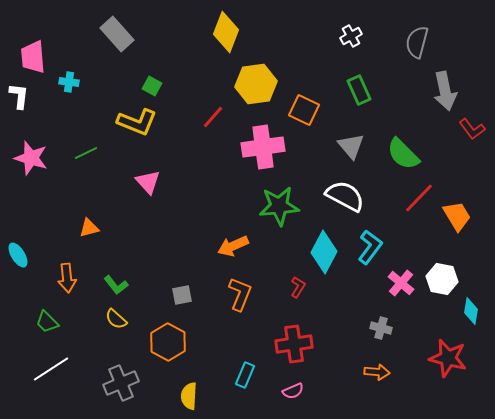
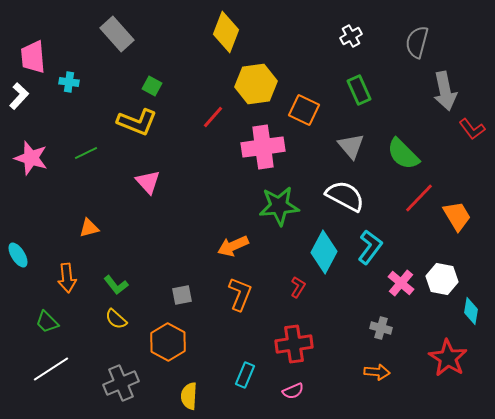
white L-shape at (19, 96): rotated 36 degrees clockwise
red star at (448, 358): rotated 18 degrees clockwise
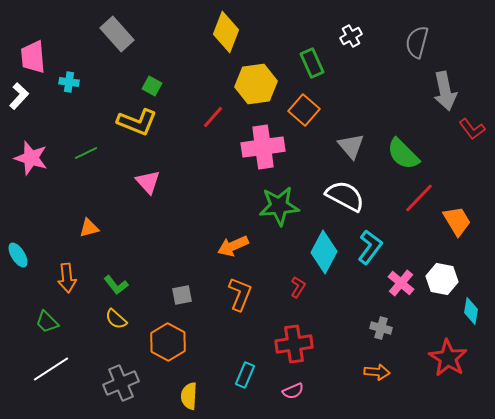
green rectangle at (359, 90): moved 47 px left, 27 px up
orange square at (304, 110): rotated 16 degrees clockwise
orange trapezoid at (457, 216): moved 5 px down
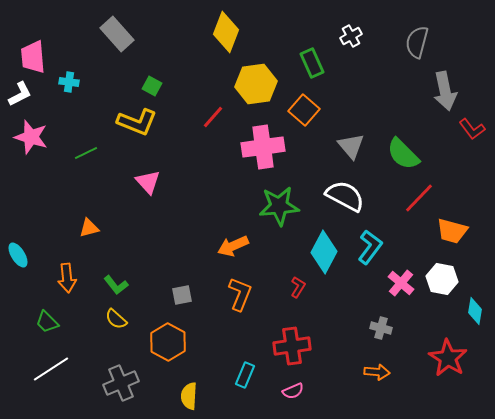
white L-shape at (19, 96): moved 1 px right, 2 px up; rotated 20 degrees clockwise
pink star at (31, 158): moved 21 px up
orange trapezoid at (457, 221): moved 5 px left, 10 px down; rotated 136 degrees clockwise
cyan diamond at (471, 311): moved 4 px right
red cross at (294, 344): moved 2 px left, 2 px down
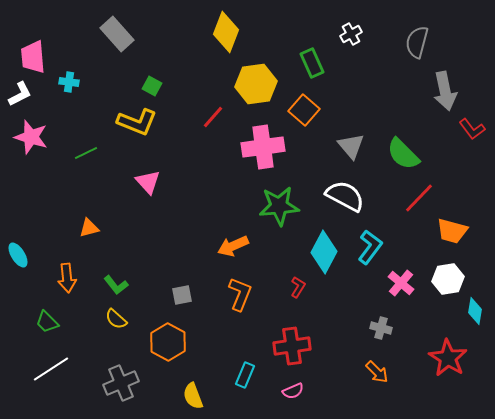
white cross at (351, 36): moved 2 px up
white hexagon at (442, 279): moved 6 px right; rotated 20 degrees counterclockwise
orange arrow at (377, 372): rotated 40 degrees clockwise
yellow semicircle at (189, 396): moved 4 px right; rotated 24 degrees counterclockwise
